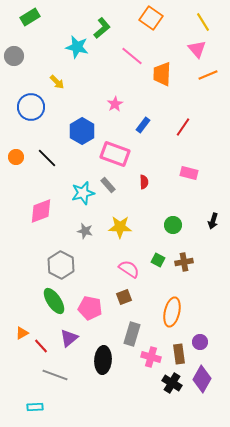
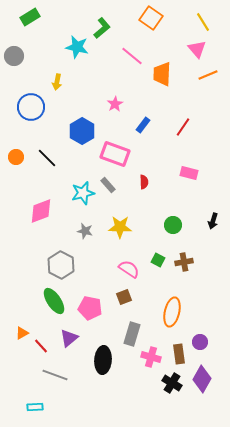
yellow arrow at (57, 82): rotated 56 degrees clockwise
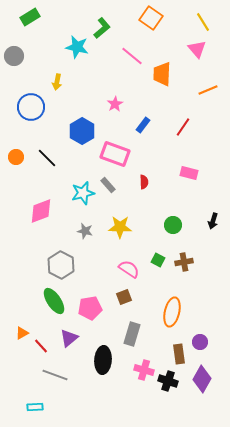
orange line at (208, 75): moved 15 px down
pink pentagon at (90, 308): rotated 20 degrees counterclockwise
pink cross at (151, 357): moved 7 px left, 13 px down
black cross at (172, 383): moved 4 px left, 2 px up; rotated 12 degrees counterclockwise
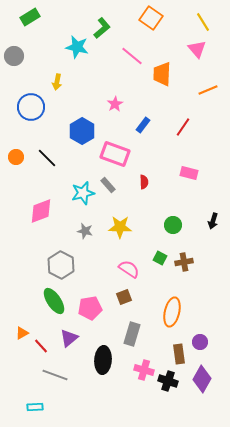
green square at (158, 260): moved 2 px right, 2 px up
